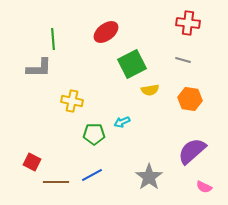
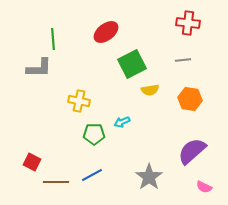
gray line: rotated 21 degrees counterclockwise
yellow cross: moved 7 px right
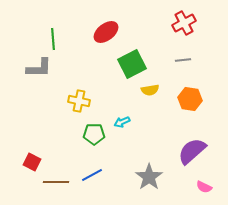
red cross: moved 4 px left; rotated 35 degrees counterclockwise
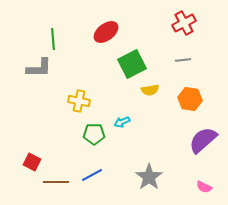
purple semicircle: moved 11 px right, 11 px up
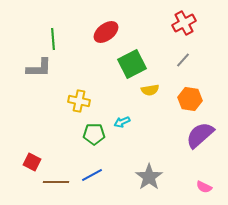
gray line: rotated 42 degrees counterclockwise
purple semicircle: moved 3 px left, 5 px up
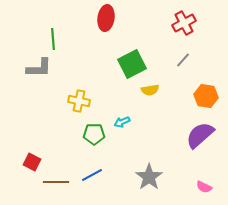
red ellipse: moved 14 px up; rotated 45 degrees counterclockwise
orange hexagon: moved 16 px right, 3 px up
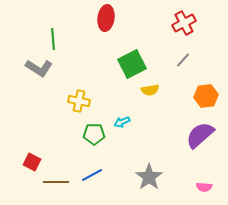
gray L-shape: rotated 32 degrees clockwise
orange hexagon: rotated 15 degrees counterclockwise
pink semicircle: rotated 21 degrees counterclockwise
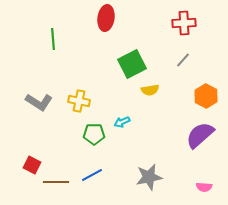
red cross: rotated 25 degrees clockwise
gray L-shape: moved 34 px down
orange hexagon: rotated 25 degrees counterclockwise
red square: moved 3 px down
gray star: rotated 24 degrees clockwise
